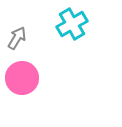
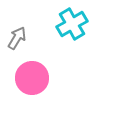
pink circle: moved 10 px right
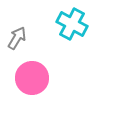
cyan cross: rotated 32 degrees counterclockwise
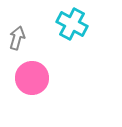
gray arrow: rotated 15 degrees counterclockwise
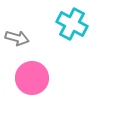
gray arrow: rotated 90 degrees clockwise
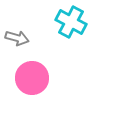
cyan cross: moved 1 px left, 2 px up
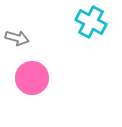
cyan cross: moved 20 px right
